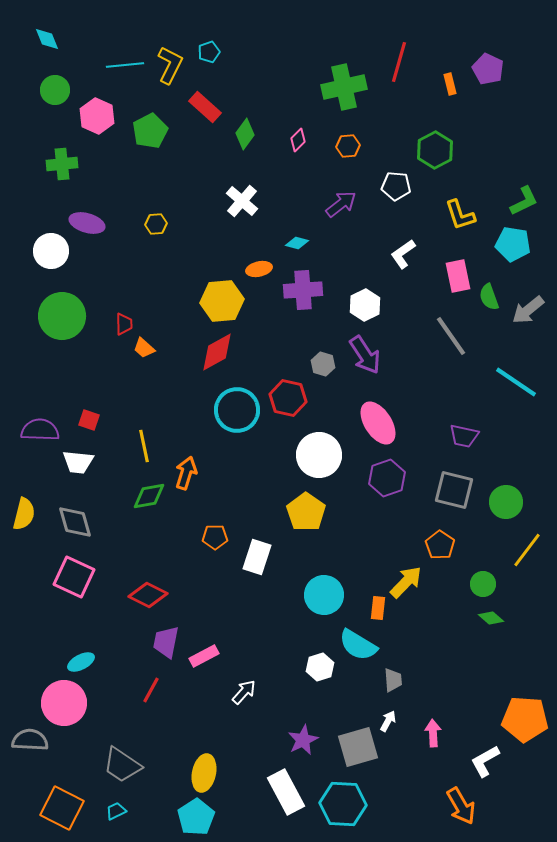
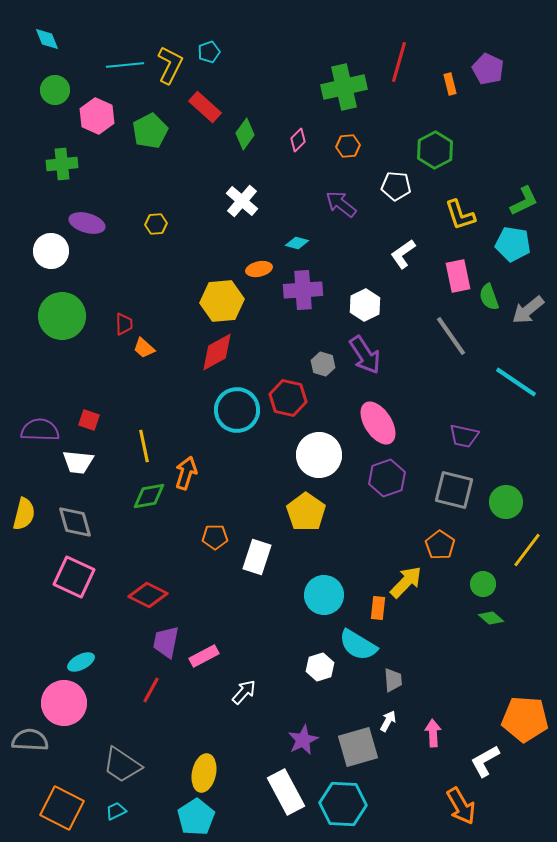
purple arrow at (341, 204): rotated 104 degrees counterclockwise
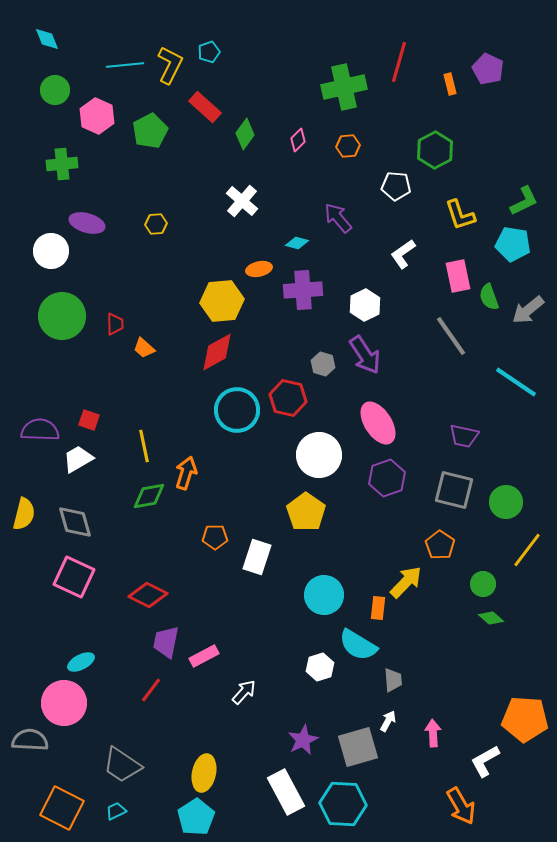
purple arrow at (341, 204): moved 3 px left, 14 px down; rotated 12 degrees clockwise
red trapezoid at (124, 324): moved 9 px left
white trapezoid at (78, 462): moved 3 px up; rotated 144 degrees clockwise
red line at (151, 690): rotated 8 degrees clockwise
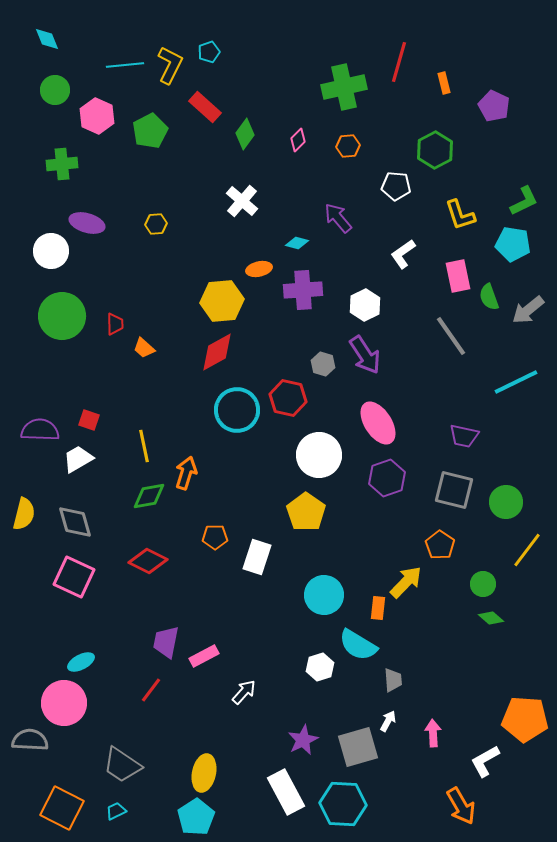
purple pentagon at (488, 69): moved 6 px right, 37 px down
orange rectangle at (450, 84): moved 6 px left, 1 px up
cyan line at (516, 382): rotated 60 degrees counterclockwise
red diamond at (148, 595): moved 34 px up
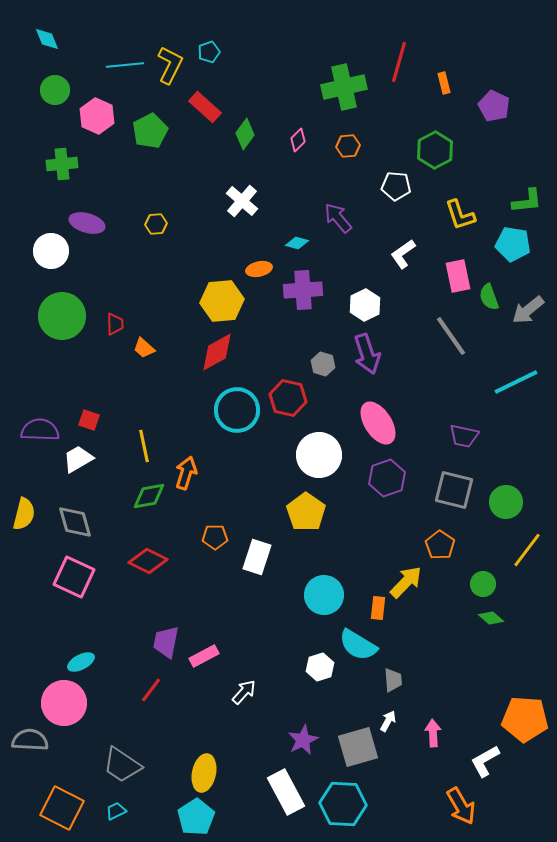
green L-shape at (524, 201): moved 3 px right; rotated 20 degrees clockwise
purple arrow at (365, 355): moved 2 px right, 1 px up; rotated 15 degrees clockwise
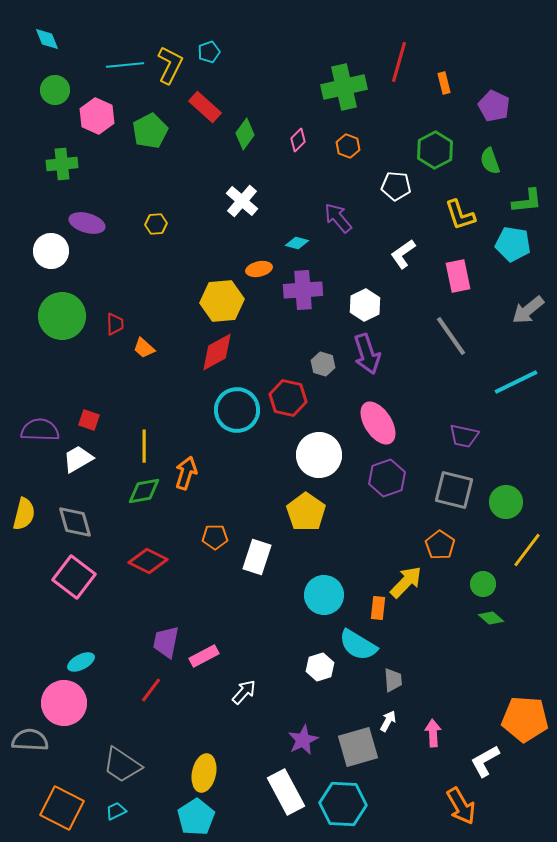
orange hexagon at (348, 146): rotated 25 degrees clockwise
green semicircle at (489, 297): moved 1 px right, 136 px up
yellow line at (144, 446): rotated 12 degrees clockwise
green diamond at (149, 496): moved 5 px left, 5 px up
pink square at (74, 577): rotated 12 degrees clockwise
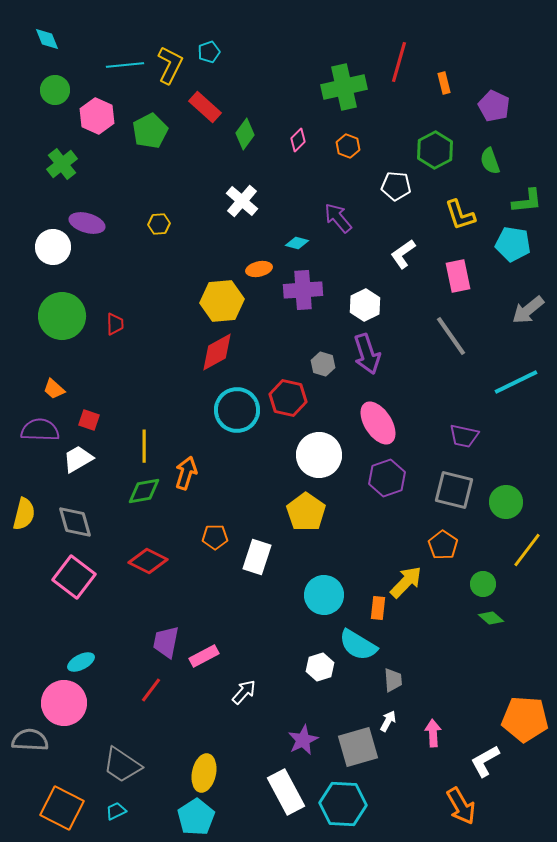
green cross at (62, 164): rotated 32 degrees counterclockwise
yellow hexagon at (156, 224): moved 3 px right
white circle at (51, 251): moved 2 px right, 4 px up
orange trapezoid at (144, 348): moved 90 px left, 41 px down
orange pentagon at (440, 545): moved 3 px right
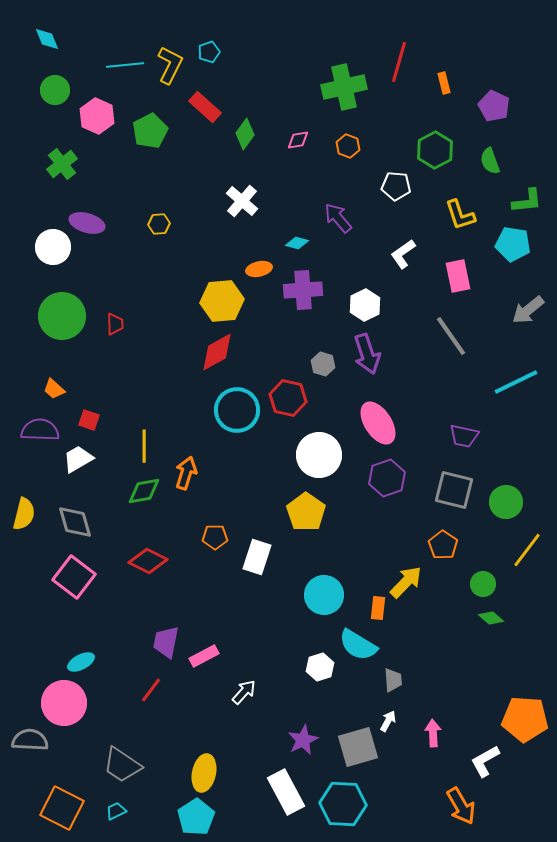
pink diamond at (298, 140): rotated 35 degrees clockwise
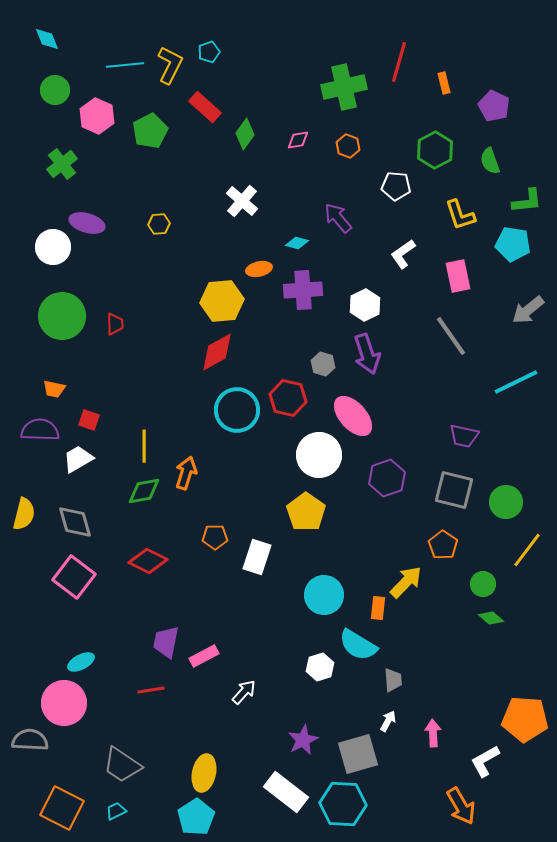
orange trapezoid at (54, 389): rotated 30 degrees counterclockwise
pink ellipse at (378, 423): moved 25 px left, 7 px up; rotated 9 degrees counterclockwise
red line at (151, 690): rotated 44 degrees clockwise
gray square at (358, 747): moved 7 px down
white rectangle at (286, 792): rotated 24 degrees counterclockwise
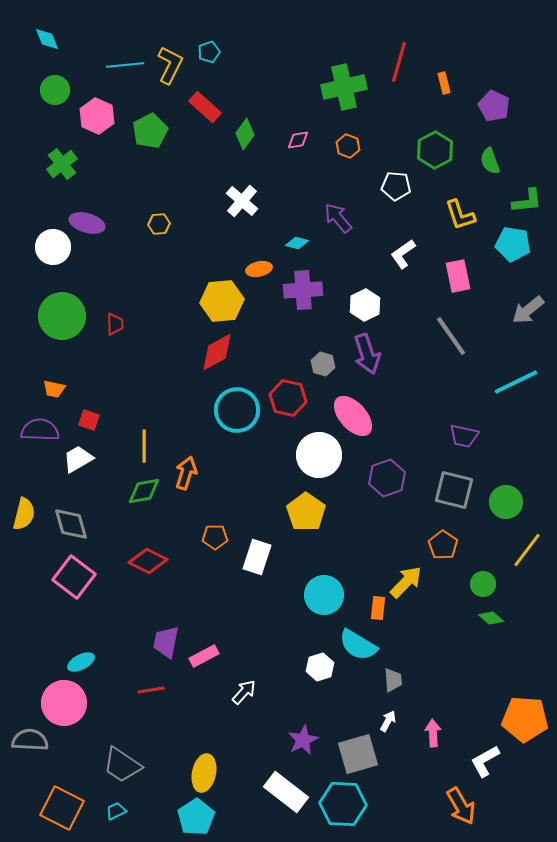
gray diamond at (75, 522): moved 4 px left, 2 px down
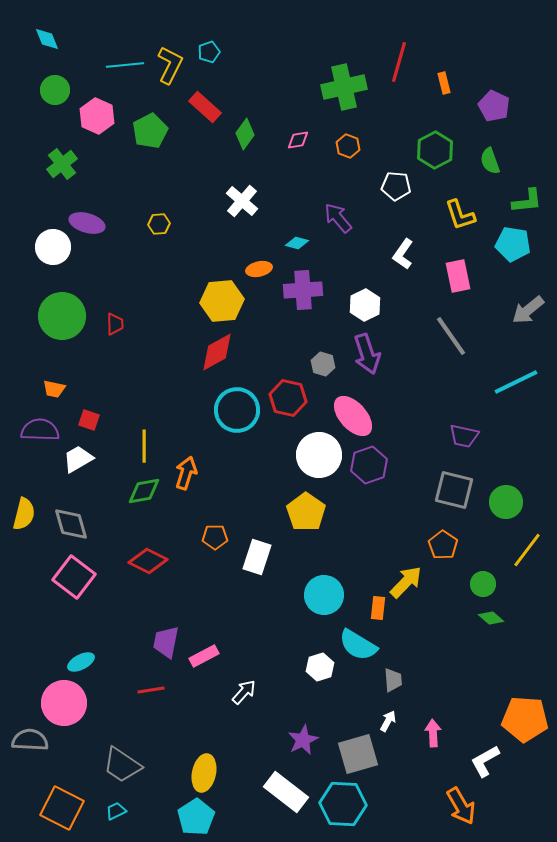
white L-shape at (403, 254): rotated 20 degrees counterclockwise
purple hexagon at (387, 478): moved 18 px left, 13 px up
